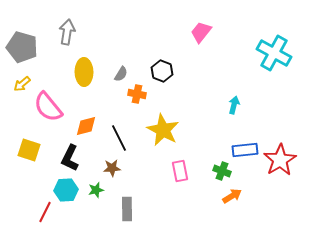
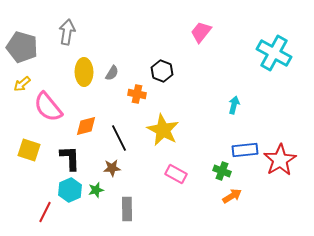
gray semicircle: moved 9 px left, 1 px up
black L-shape: rotated 152 degrees clockwise
pink rectangle: moved 4 px left, 3 px down; rotated 50 degrees counterclockwise
cyan hexagon: moved 4 px right; rotated 20 degrees counterclockwise
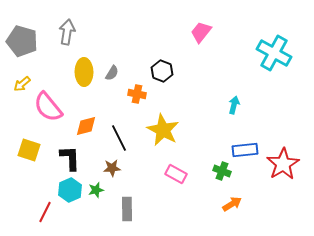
gray pentagon: moved 6 px up
red star: moved 3 px right, 4 px down
orange arrow: moved 8 px down
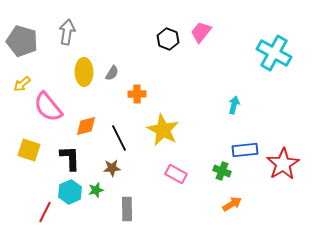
black hexagon: moved 6 px right, 32 px up
orange cross: rotated 12 degrees counterclockwise
cyan hexagon: moved 2 px down
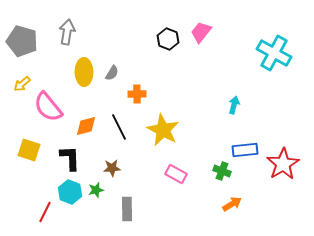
black line: moved 11 px up
cyan hexagon: rotated 15 degrees counterclockwise
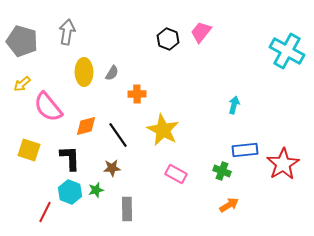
cyan cross: moved 13 px right, 2 px up
black line: moved 1 px left, 8 px down; rotated 8 degrees counterclockwise
orange arrow: moved 3 px left, 1 px down
